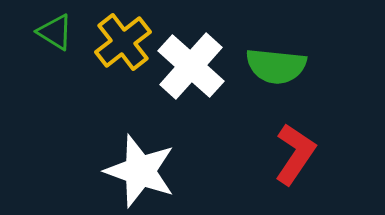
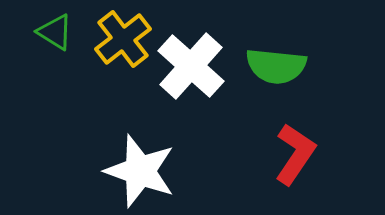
yellow cross: moved 3 px up
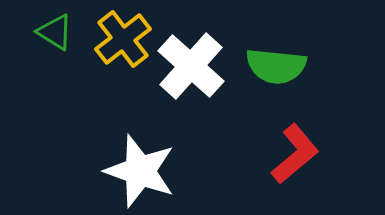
red L-shape: rotated 16 degrees clockwise
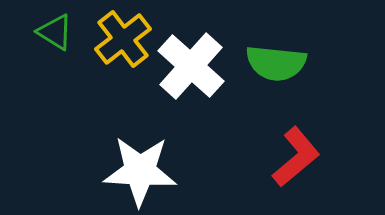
green semicircle: moved 3 px up
red L-shape: moved 1 px right, 3 px down
white star: rotated 16 degrees counterclockwise
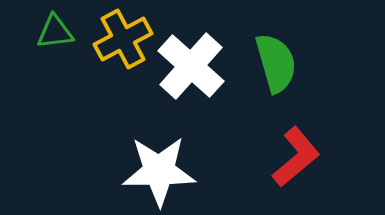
green triangle: rotated 39 degrees counterclockwise
yellow cross: rotated 10 degrees clockwise
green semicircle: rotated 112 degrees counterclockwise
white star: moved 19 px right; rotated 4 degrees counterclockwise
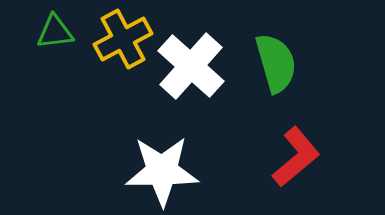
white star: moved 3 px right
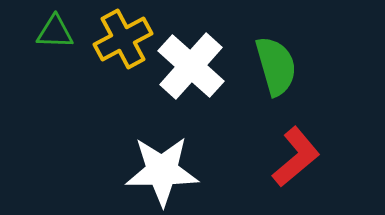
green triangle: rotated 9 degrees clockwise
green semicircle: moved 3 px down
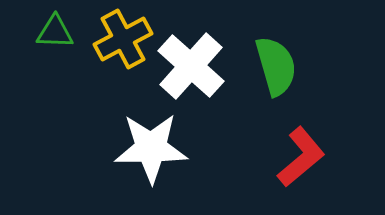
red L-shape: moved 5 px right
white star: moved 11 px left, 23 px up
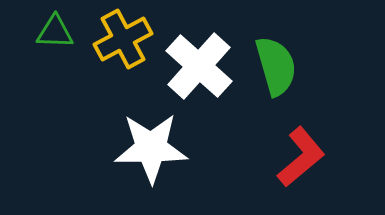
white cross: moved 8 px right
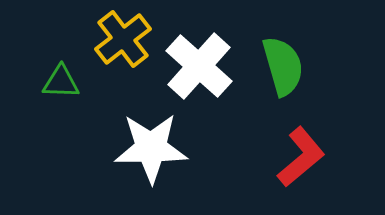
green triangle: moved 6 px right, 50 px down
yellow cross: rotated 10 degrees counterclockwise
green semicircle: moved 7 px right
